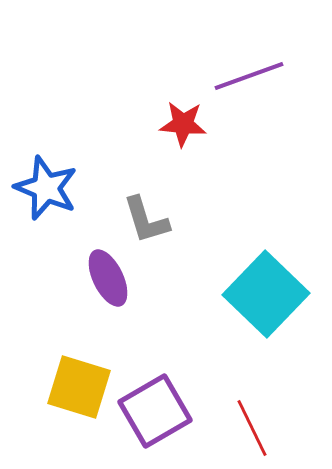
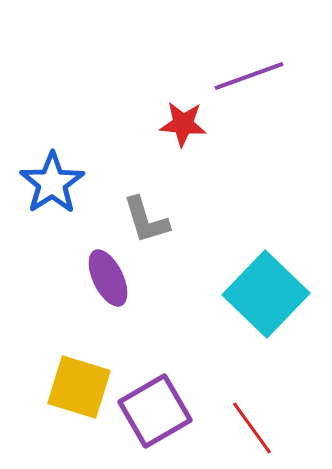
blue star: moved 6 px right, 5 px up; rotated 16 degrees clockwise
red line: rotated 10 degrees counterclockwise
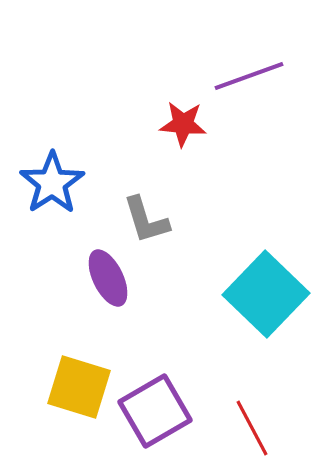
red line: rotated 8 degrees clockwise
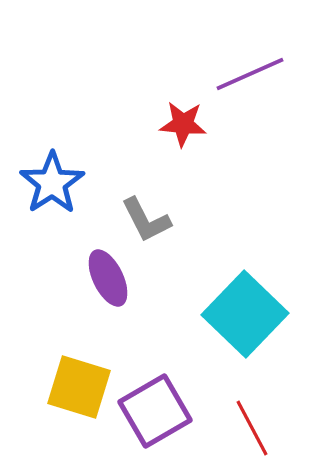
purple line: moved 1 px right, 2 px up; rotated 4 degrees counterclockwise
gray L-shape: rotated 10 degrees counterclockwise
cyan square: moved 21 px left, 20 px down
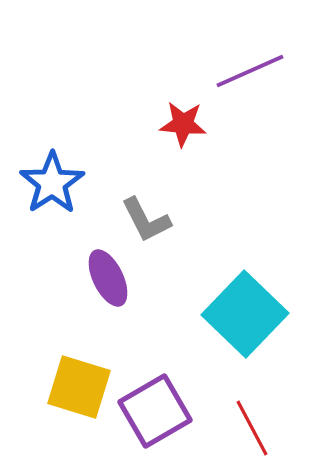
purple line: moved 3 px up
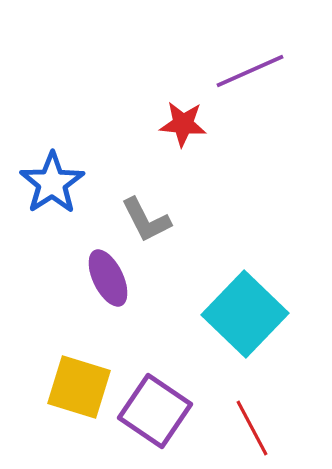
purple square: rotated 26 degrees counterclockwise
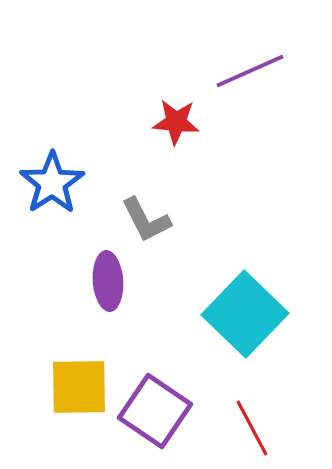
red star: moved 7 px left, 2 px up
purple ellipse: moved 3 px down; rotated 22 degrees clockwise
yellow square: rotated 18 degrees counterclockwise
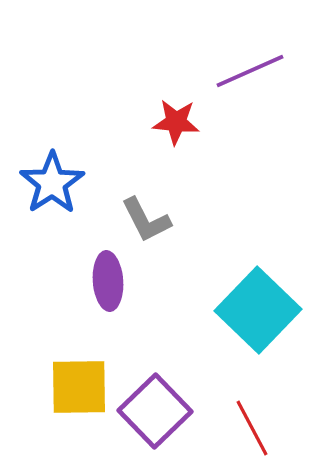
cyan square: moved 13 px right, 4 px up
purple square: rotated 12 degrees clockwise
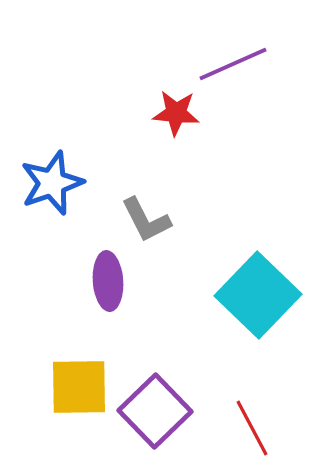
purple line: moved 17 px left, 7 px up
red star: moved 9 px up
blue star: rotated 14 degrees clockwise
cyan square: moved 15 px up
